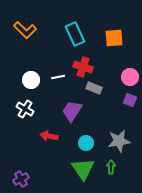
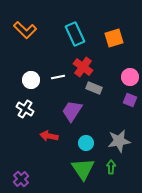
orange square: rotated 12 degrees counterclockwise
red cross: rotated 18 degrees clockwise
purple cross: rotated 14 degrees counterclockwise
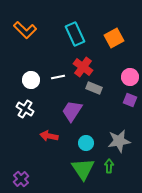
orange square: rotated 12 degrees counterclockwise
green arrow: moved 2 px left, 1 px up
